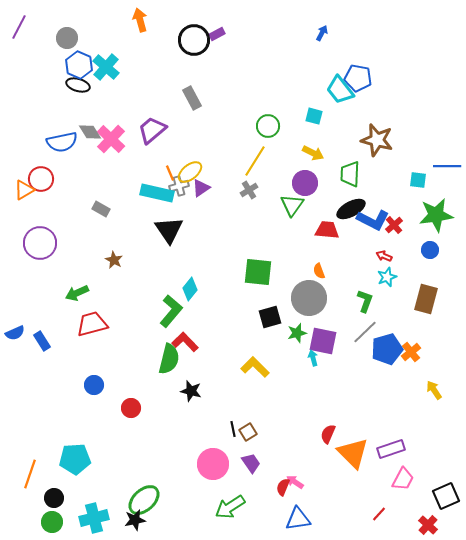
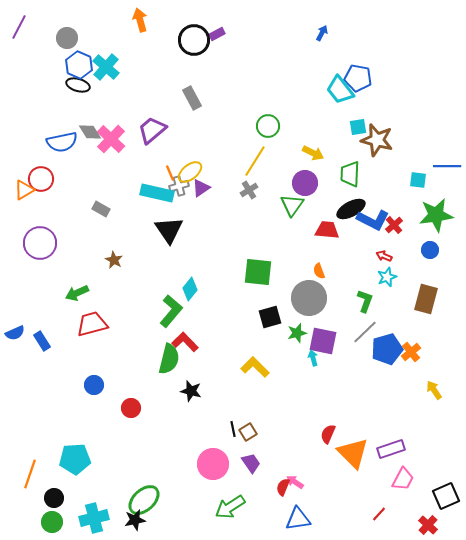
cyan square at (314, 116): moved 44 px right, 11 px down; rotated 24 degrees counterclockwise
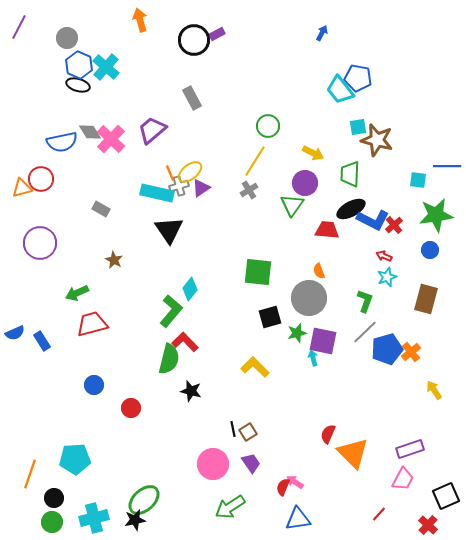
orange triangle at (24, 190): moved 2 px left, 2 px up; rotated 15 degrees clockwise
purple rectangle at (391, 449): moved 19 px right
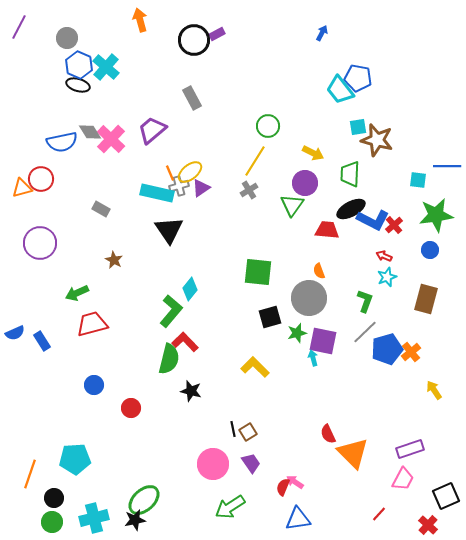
red semicircle at (328, 434): rotated 48 degrees counterclockwise
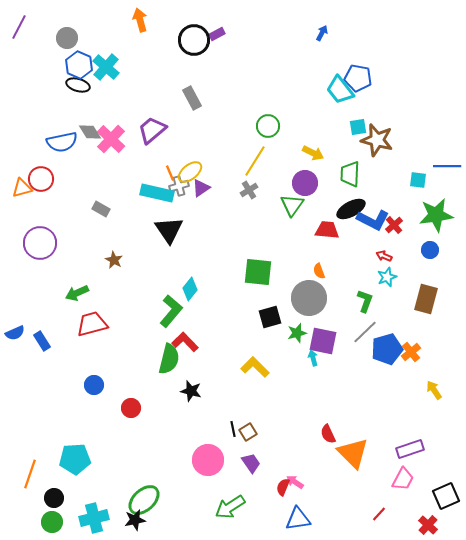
pink circle at (213, 464): moved 5 px left, 4 px up
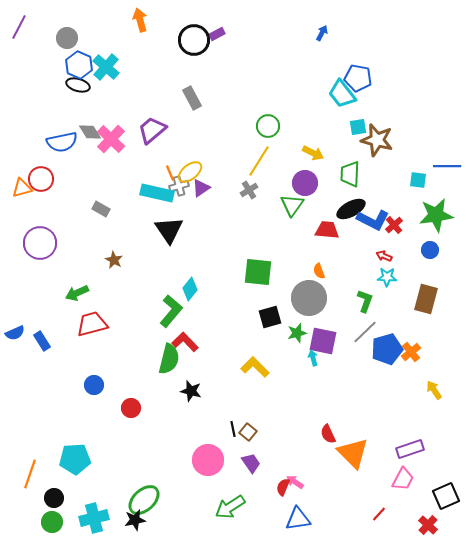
cyan trapezoid at (340, 90): moved 2 px right, 4 px down
yellow line at (255, 161): moved 4 px right
cyan star at (387, 277): rotated 24 degrees clockwise
brown square at (248, 432): rotated 18 degrees counterclockwise
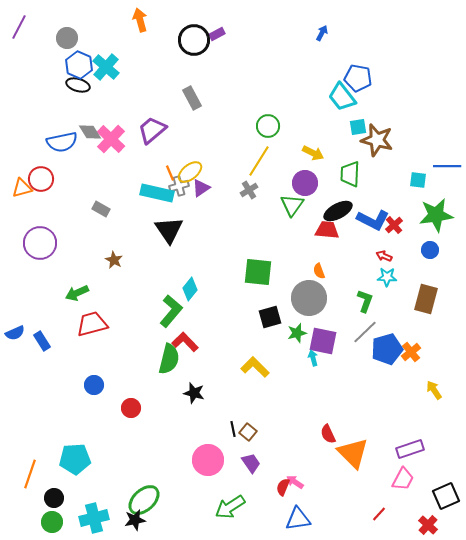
cyan trapezoid at (342, 94): moved 3 px down
black ellipse at (351, 209): moved 13 px left, 2 px down
black star at (191, 391): moved 3 px right, 2 px down
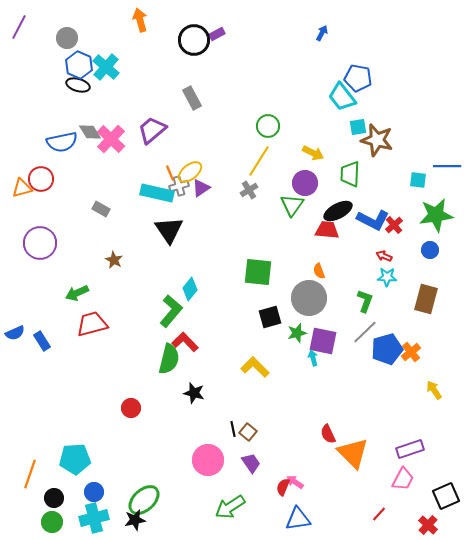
blue circle at (94, 385): moved 107 px down
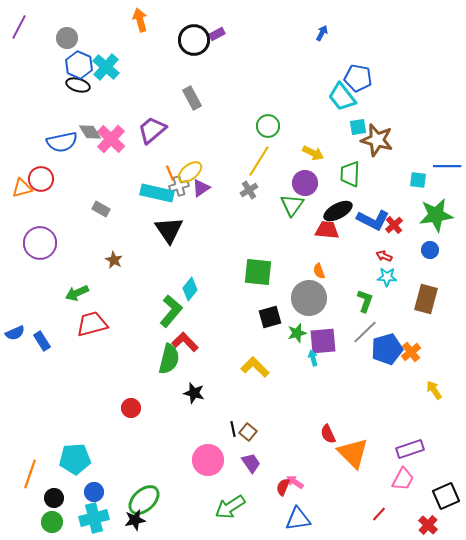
purple square at (323, 341): rotated 16 degrees counterclockwise
